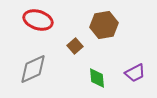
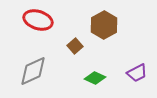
brown hexagon: rotated 20 degrees counterclockwise
gray diamond: moved 2 px down
purple trapezoid: moved 2 px right
green diamond: moved 2 px left; rotated 60 degrees counterclockwise
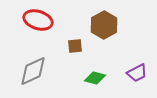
brown square: rotated 35 degrees clockwise
green diamond: rotated 10 degrees counterclockwise
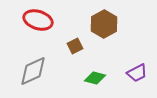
brown hexagon: moved 1 px up
brown square: rotated 21 degrees counterclockwise
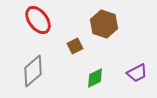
red ellipse: rotated 36 degrees clockwise
brown hexagon: rotated 12 degrees counterclockwise
gray diamond: rotated 16 degrees counterclockwise
green diamond: rotated 40 degrees counterclockwise
